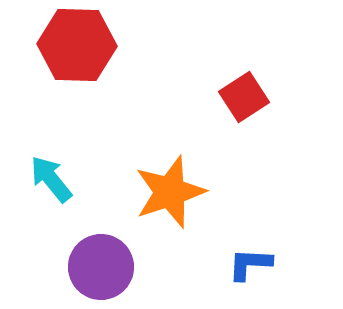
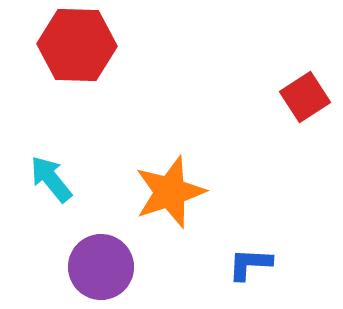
red square: moved 61 px right
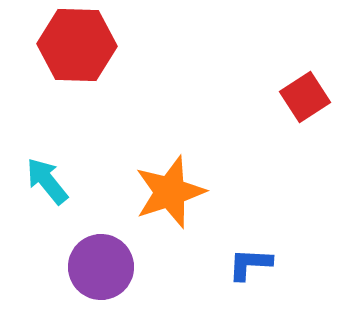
cyan arrow: moved 4 px left, 2 px down
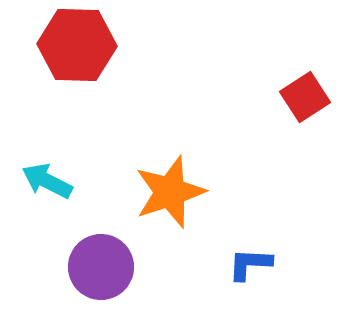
cyan arrow: rotated 24 degrees counterclockwise
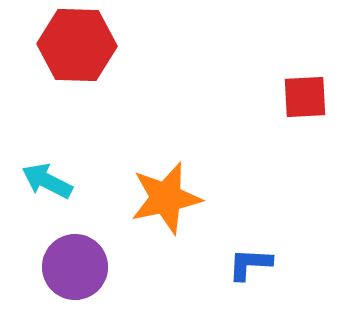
red square: rotated 30 degrees clockwise
orange star: moved 4 px left, 6 px down; rotated 6 degrees clockwise
purple circle: moved 26 px left
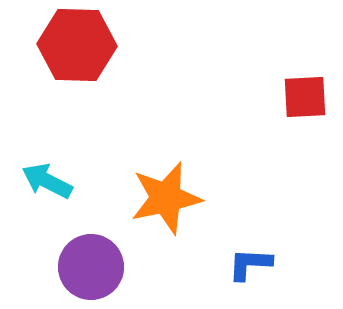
purple circle: moved 16 px right
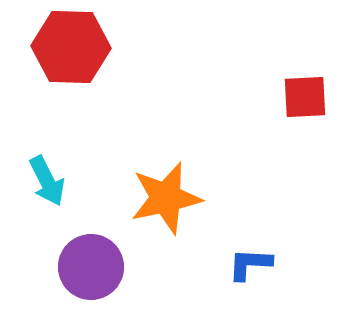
red hexagon: moved 6 px left, 2 px down
cyan arrow: rotated 144 degrees counterclockwise
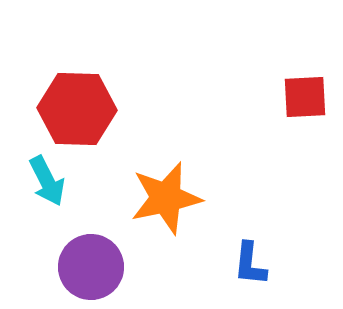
red hexagon: moved 6 px right, 62 px down
blue L-shape: rotated 87 degrees counterclockwise
